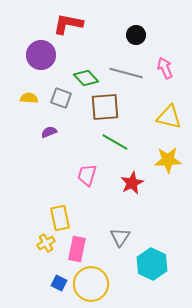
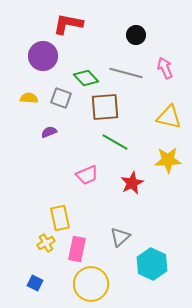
purple circle: moved 2 px right, 1 px down
pink trapezoid: rotated 130 degrees counterclockwise
gray triangle: rotated 15 degrees clockwise
blue square: moved 24 px left
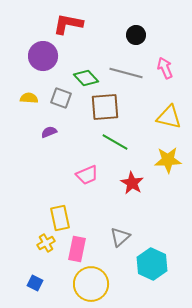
red star: rotated 15 degrees counterclockwise
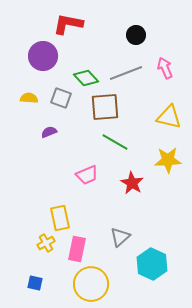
gray line: rotated 36 degrees counterclockwise
blue square: rotated 14 degrees counterclockwise
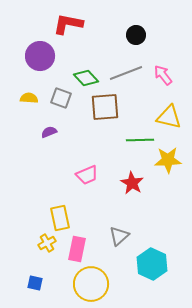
purple circle: moved 3 px left
pink arrow: moved 2 px left, 7 px down; rotated 15 degrees counterclockwise
green line: moved 25 px right, 2 px up; rotated 32 degrees counterclockwise
gray triangle: moved 1 px left, 1 px up
yellow cross: moved 1 px right
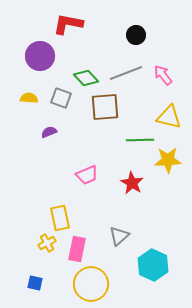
cyan hexagon: moved 1 px right, 1 px down
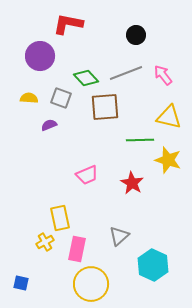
purple semicircle: moved 7 px up
yellow star: rotated 20 degrees clockwise
yellow cross: moved 2 px left, 1 px up
blue square: moved 14 px left
